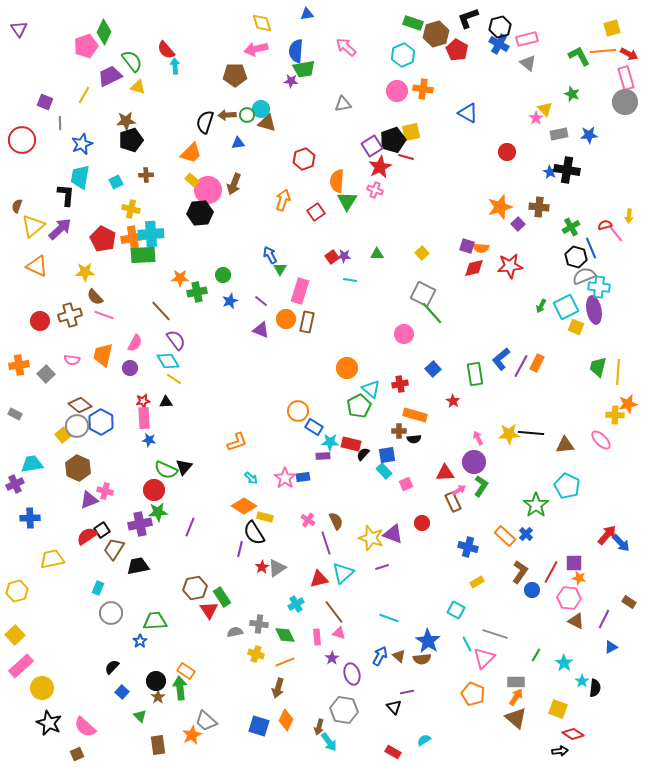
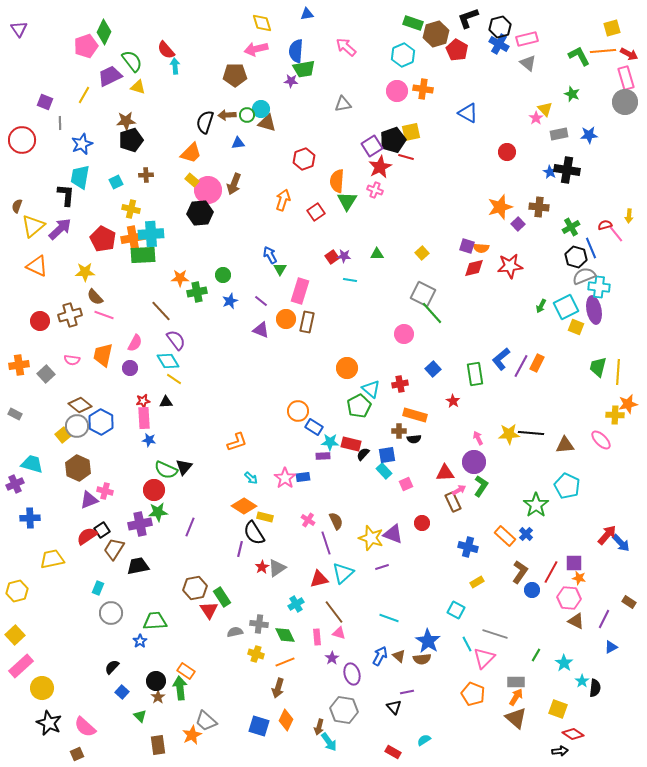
cyan trapezoid at (32, 464): rotated 25 degrees clockwise
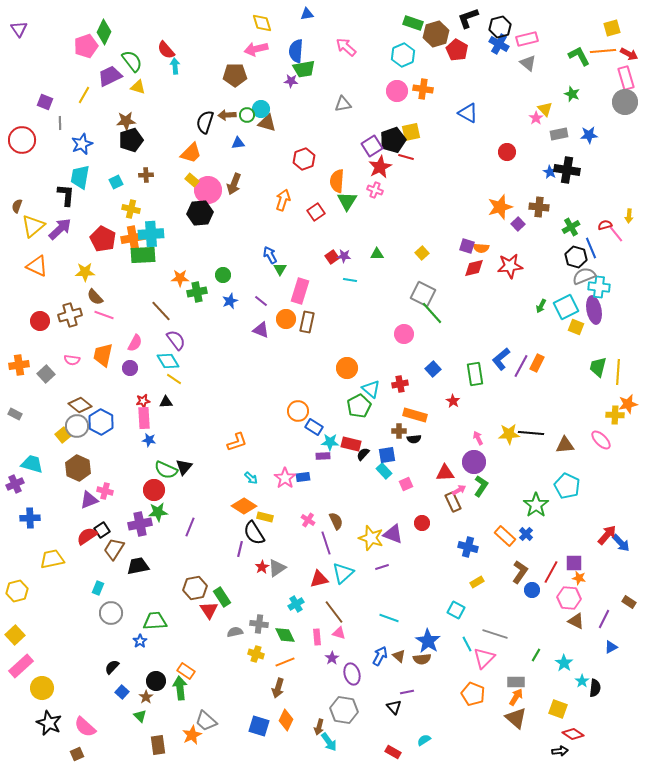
brown star at (158, 697): moved 12 px left
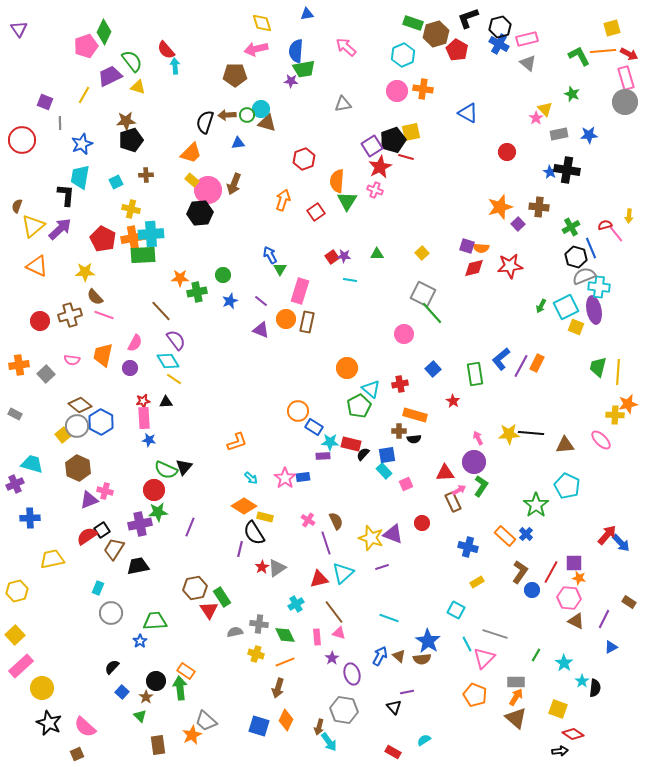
orange pentagon at (473, 694): moved 2 px right, 1 px down
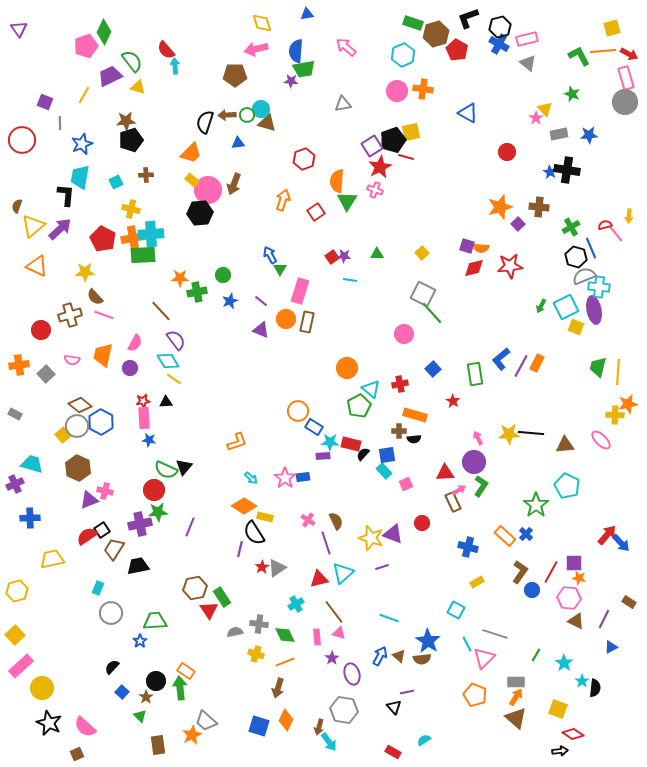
red circle at (40, 321): moved 1 px right, 9 px down
